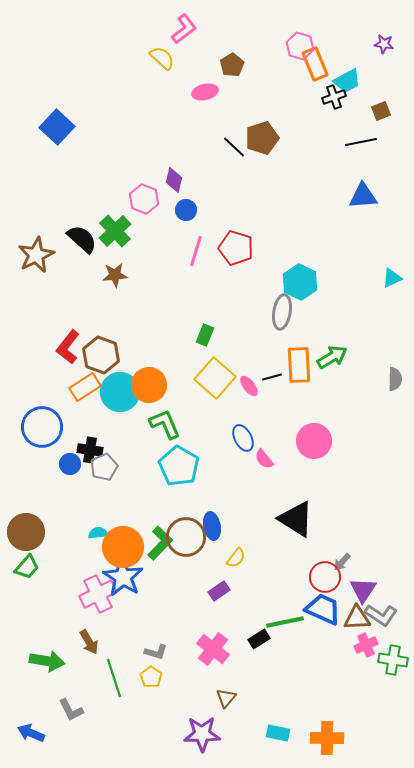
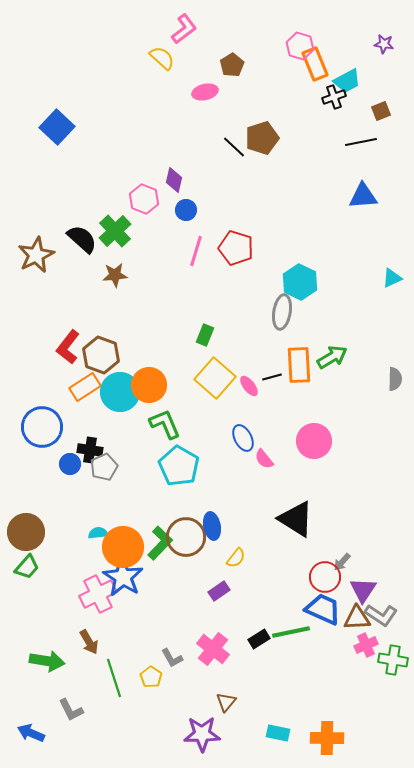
green line at (285, 622): moved 6 px right, 10 px down
gray L-shape at (156, 652): moved 16 px right, 6 px down; rotated 45 degrees clockwise
brown triangle at (226, 698): moved 4 px down
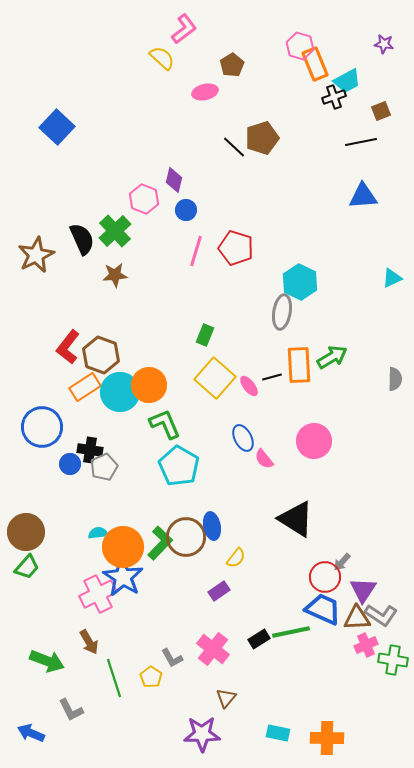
black semicircle at (82, 239): rotated 24 degrees clockwise
green arrow at (47, 661): rotated 12 degrees clockwise
brown triangle at (226, 702): moved 4 px up
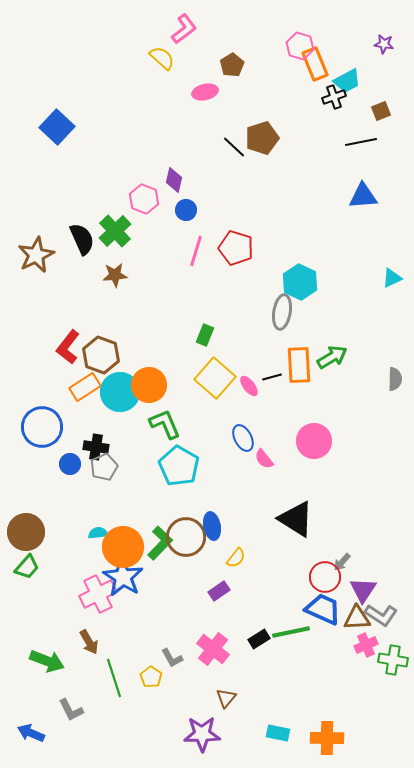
black cross at (90, 450): moved 6 px right, 3 px up
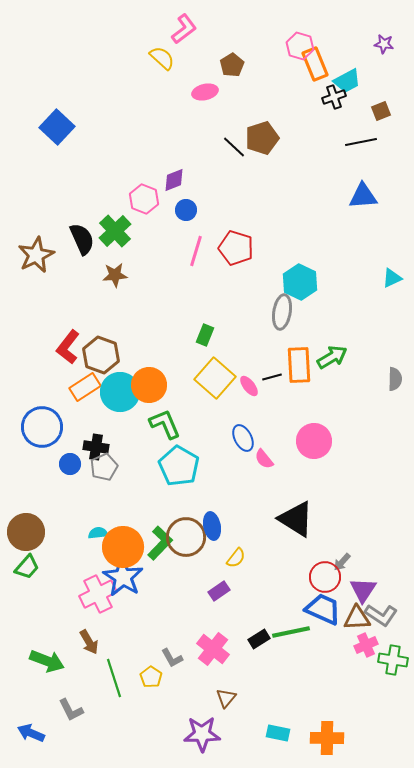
purple diamond at (174, 180): rotated 55 degrees clockwise
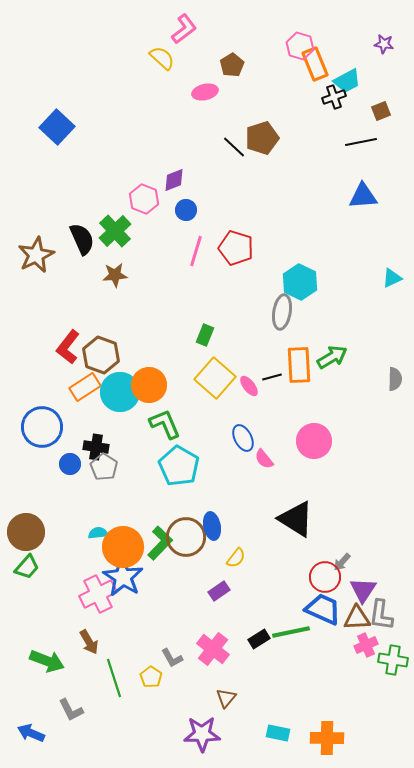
gray pentagon at (104, 467): rotated 16 degrees counterclockwise
gray L-shape at (381, 615): rotated 64 degrees clockwise
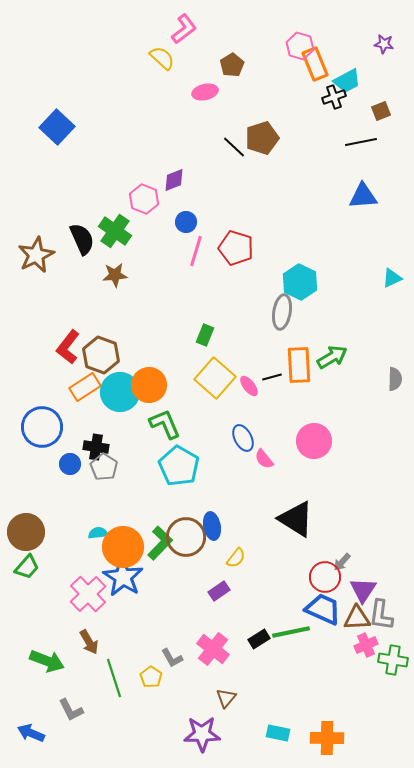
blue circle at (186, 210): moved 12 px down
green cross at (115, 231): rotated 12 degrees counterclockwise
pink cross at (98, 594): moved 10 px left; rotated 18 degrees counterclockwise
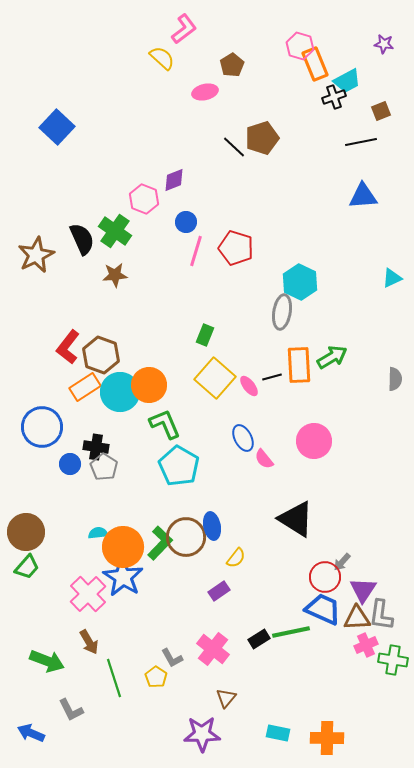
yellow pentagon at (151, 677): moved 5 px right
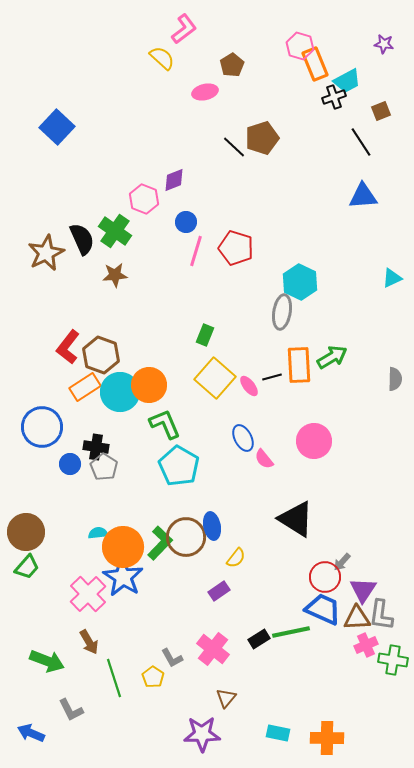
black line at (361, 142): rotated 68 degrees clockwise
brown star at (36, 255): moved 10 px right, 2 px up
yellow pentagon at (156, 677): moved 3 px left
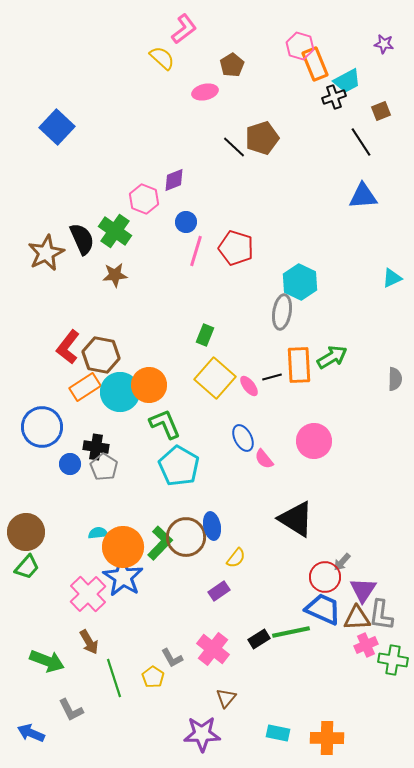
brown hexagon at (101, 355): rotated 9 degrees counterclockwise
